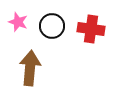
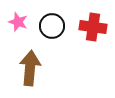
red cross: moved 2 px right, 2 px up
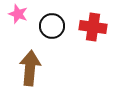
pink star: moved 8 px up
